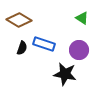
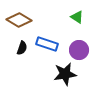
green triangle: moved 5 px left, 1 px up
blue rectangle: moved 3 px right
black star: rotated 20 degrees counterclockwise
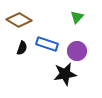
green triangle: rotated 40 degrees clockwise
purple circle: moved 2 px left, 1 px down
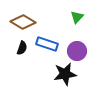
brown diamond: moved 4 px right, 2 px down
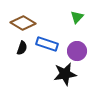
brown diamond: moved 1 px down
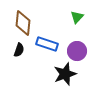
brown diamond: rotated 65 degrees clockwise
black semicircle: moved 3 px left, 2 px down
black star: rotated 10 degrees counterclockwise
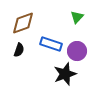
brown diamond: rotated 65 degrees clockwise
blue rectangle: moved 4 px right
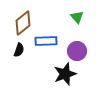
green triangle: rotated 24 degrees counterclockwise
brown diamond: rotated 20 degrees counterclockwise
blue rectangle: moved 5 px left, 3 px up; rotated 20 degrees counterclockwise
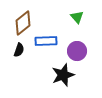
black star: moved 2 px left, 1 px down
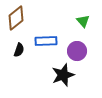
green triangle: moved 6 px right, 4 px down
brown diamond: moved 7 px left, 5 px up
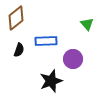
green triangle: moved 4 px right, 3 px down
purple circle: moved 4 px left, 8 px down
black star: moved 12 px left, 6 px down
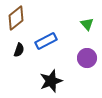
blue rectangle: rotated 25 degrees counterclockwise
purple circle: moved 14 px right, 1 px up
